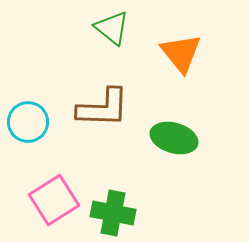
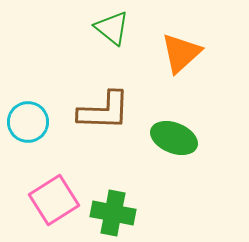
orange triangle: rotated 27 degrees clockwise
brown L-shape: moved 1 px right, 3 px down
green ellipse: rotated 6 degrees clockwise
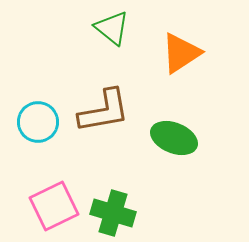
orange triangle: rotated 9 degrees clockwise
brown L-shape: rotated 12 degrees counterclockwise
cyan circle: moved 10 px right
pink square: moved 6 px down; rotated 6 degrees clockwise
green cross: rotated 6 degrees clockwise
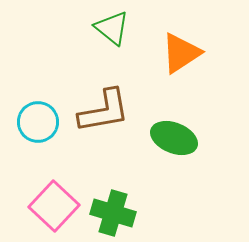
pink square: rotated 21 degrees counterclockwise
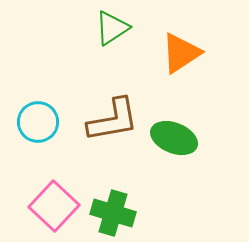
green triangle: rotated 48 degrees clockwise
brown L-shape: moved 9 px right, 9 px down
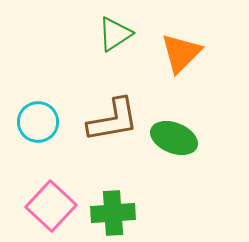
green triangle: moved 3 px right, 6 px down
orange triangle: rotated 12 degrees counterclockwise
pink square: moved 3 px left
green cross: rotated 21 degrees counterclockwise
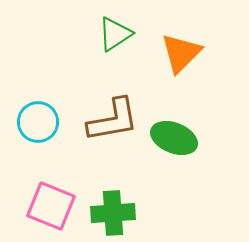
pink square: rotated 21 degrees counterclockwise
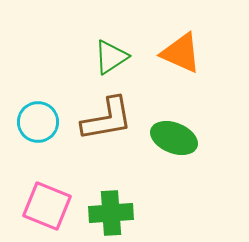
green triangle: moved 4 px left, 23 px down
orange triangle: rotated 51 degrees counterclockwise
brown L-shape: moved 6 px left, 1 px up
pink square: moved 4 px left
green cross: moved 2 px left
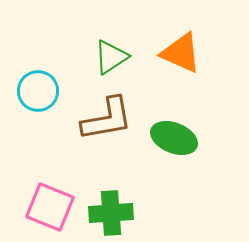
cyan circle: moved 31 px up
pink square: moved 3 px right, 1 px down
